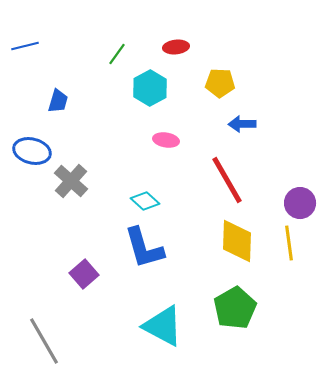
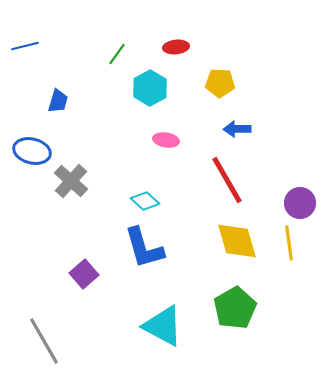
blue arrow: moved 5 px left, 5 px down
yellow diamond: rotated 18 degrees counterclockwise
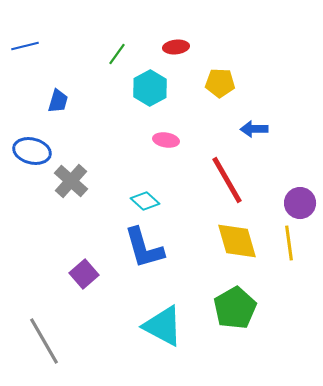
blue arrow: moved 17 px right
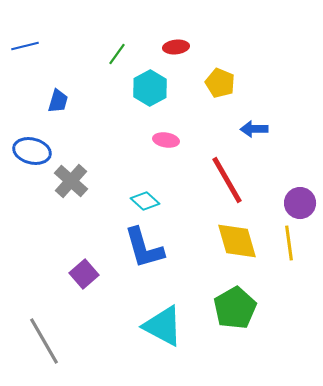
yellow pentagon: rotated 20 degrees clockwise
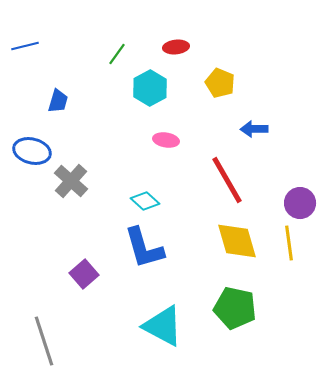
green pentagon: rotated 30 degrees counterclockwise
gray line: rotated 12 degrees clockwise
